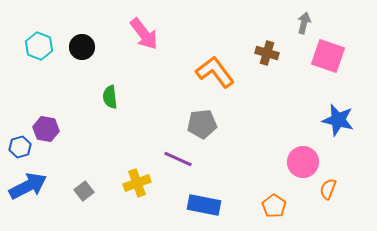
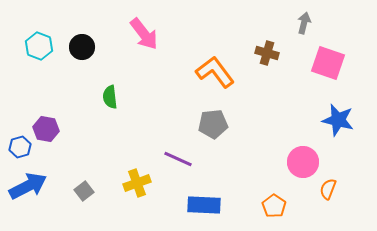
pink square: moved 7 px down
gray pentagon: moved 11 px right
blue rectangle: rotated 8 degrees counterclockwise
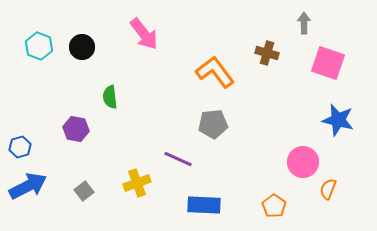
gray arrow: rotated 15 degrees counterclockwise
purple hexagon: moved 30 px right
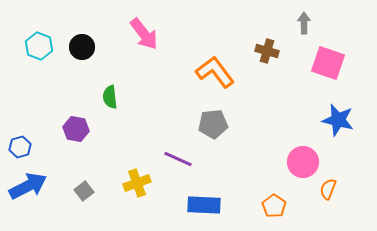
brown cross: moved 2 px up
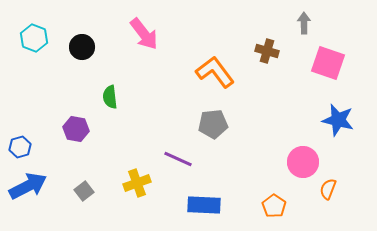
cyan hexagon: moved 5 px left, 8 px up
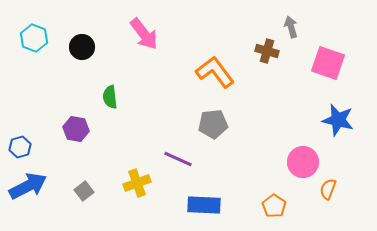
gray arrow: moved 13 px left, 4 px down; rotated 15 degrees counterclockwise
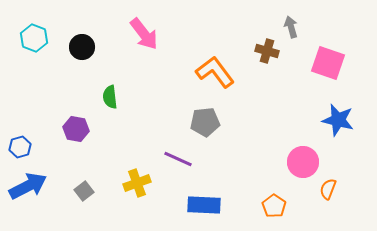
gray pentagon: moved 8 px left, 2 px up
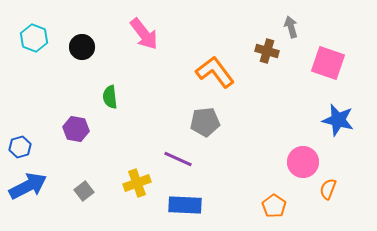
blue rectangle: moved 19 px left
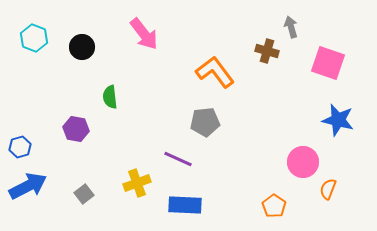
gray square: moved 3 px down
